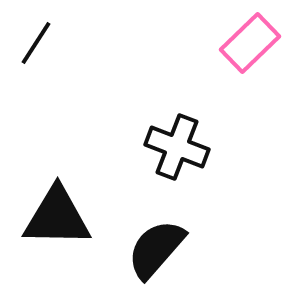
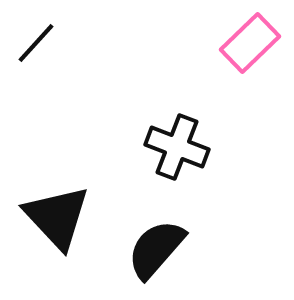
black line: rotated 9 degrees clockwise
black triangle: rotated 46 degrees clockwise
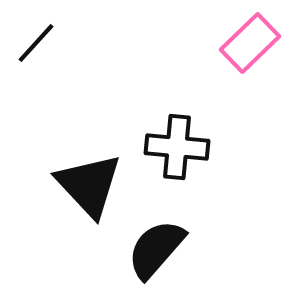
black cross: rotated 16 degrees counterclockwise
black triangle: moved 32 px right, 32 px up
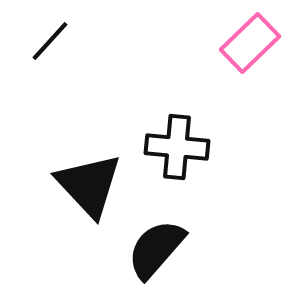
black line: moved 14 px right, 2 px up
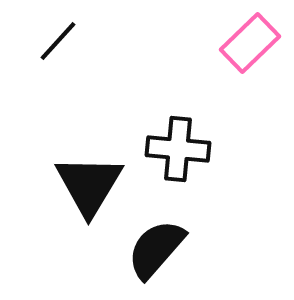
black line: moved 8 px right
black cross: moved 1 px right, 2 px down
black triangle: rotated 14 degrees clockwise
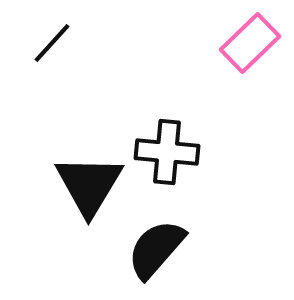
black line: moved 6 px left, 2 px down
black cross: moved 11 px left, 3 px down
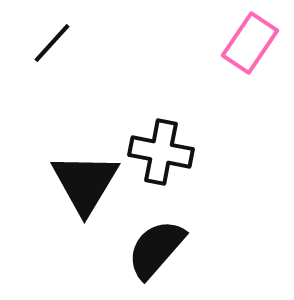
pink rectangle: rotated 12 degrees counterclockwise
black cross: moved 6 px left; rotated 6 degrees clockwise
black triangle: moved 4 px left, 2 px up
